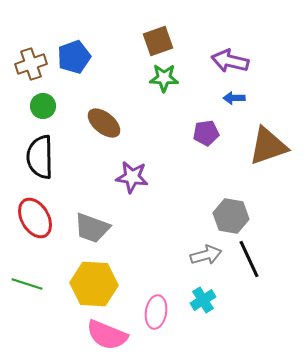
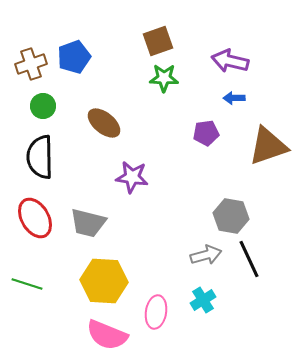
gray trapezoid: moved 4 px left, 5 px up; rotated 6 degrees counterclockwise
yellow hexagon: moved 10 px right, 3 px up
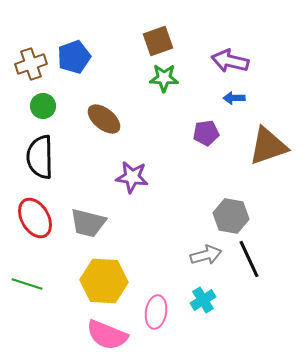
brown ellipse: moved 4 px up
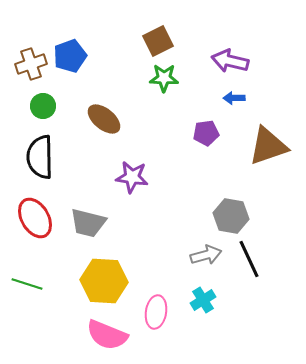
brown square: rotated 8 degrees counterclockwise
blue pentagon: moved 4 px left, 1 px up
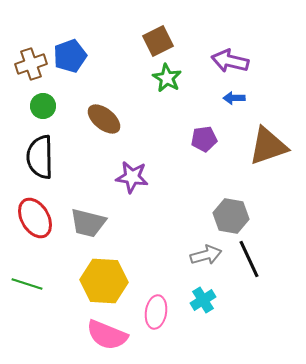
green star: moved 3 px right; rotated 28 degrees clockwise
purple pentagon: moved 2 px left, 6 px down
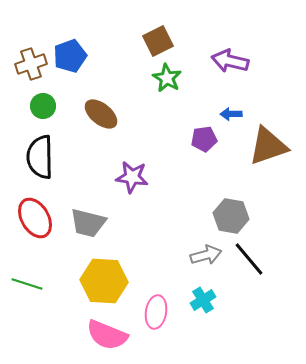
blue arrow: moved 3 px left, 16 px down
brown ellipse: moved 3 px left, 5 px up
black line: rotated 15 degrees counterclockwise
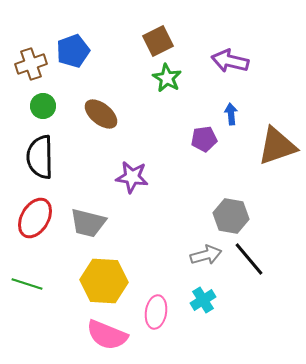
blue pentagon: moved 3 px right, 5 px up
blue arrow: rotated 85 degrees clockwise
brown triangle: moved 9 px right
red ellipse: rotated 60 degrees clockwise
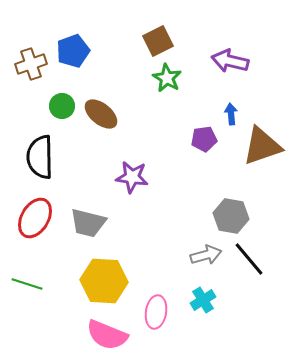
green circle: moved 19 px right
brown triangle: moved 15 px left
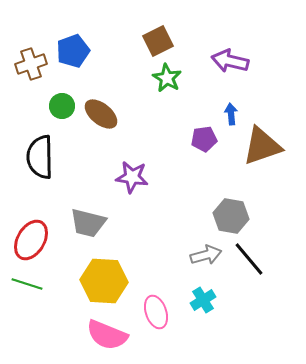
red ellipse: moved 4 px left, 22 px down
pink ellipse: rotated 28 degrees counterclockwise
